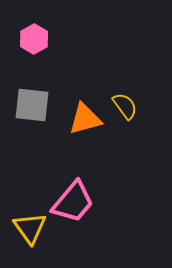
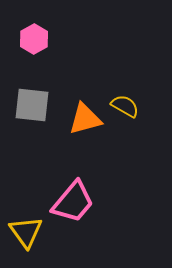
yellow semicircle: rotated 24 degrees counterclockwise
yellow triangle: moved 4 px left, 4 px down
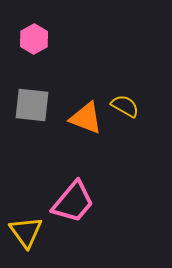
orange triangle: moved 1 px right, 1 px up; rotated 36 degrees clockwise
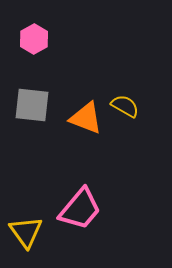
pink trapezoid: moved 7 px right, 7 px down
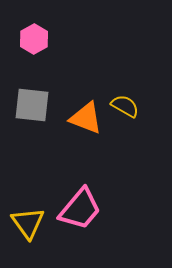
yellow triangle: moved 2 px right, 9 px up
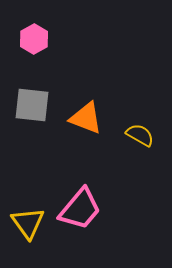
yellow semicircle: moved 15 px right, 29 px down
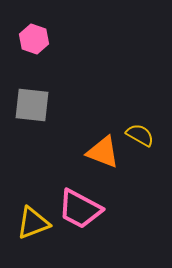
pink hexagon: rotated 12 degrees counterclockwise
orange triangle: moved 17 px right, 34 px down
pink trapezoid: rotated 78 degrees clockwise
yellow triangle: moved 5 px right; rotated 45 degrees clockwise
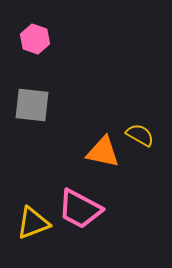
pink hexagon: moved 1 px right
orange triangle: rotated 9 degrees counterclockwise
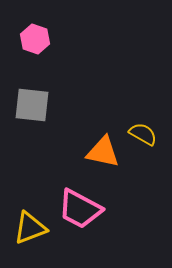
yellow semicircle: moved 3 px right, 1 px up
yellow triangle: moved 3 px left, 5 px down
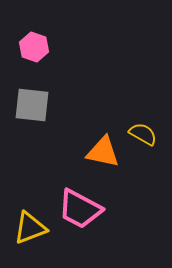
pink hexagon: moved 1 px left, 8 px down
